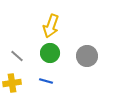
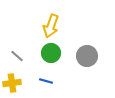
green circle: moved 1 px right
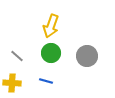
yellow cross: rotated 12 degrees clockwise
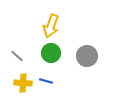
yellow cross: moved 11 px right
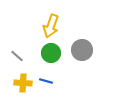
gray circle: moved 5 px left, 6 px up
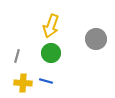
gray circle: moved 14 px right, 11 px up
gray line: rotated 64 degrees clockwise
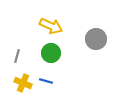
yellow arrow: rotated 85 degrees counterclockwise
yellow cross: rotated 18 degrees clockwise
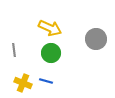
yellow arrow: moved 1 px left, 2 px down
gray line: moved 3 px left, 6 px up; rotated 24 degrees counterclockwise
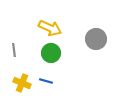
yellow cross: moved 1 px left
